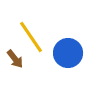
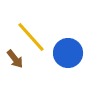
yellow line: rotated 8 degrees counterclockwise
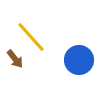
blue circle: moved 11 px right, 7 px down
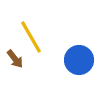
yellow line: rotated 12 degrees clockwise
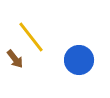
yellow line: rotated 8 degrees counterclockwise
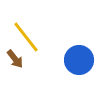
yellow line: moved 5 px left
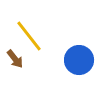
yellow line: moved 3 px right, 1 px up
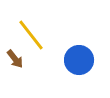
yellow line: moved 2 px right, 1 px up
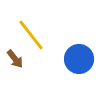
blue circle: moved 1 px up
